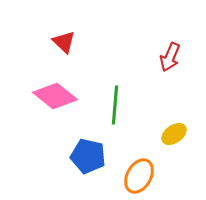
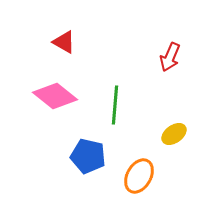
red triangle: rotated 15 degrees counterclockwise
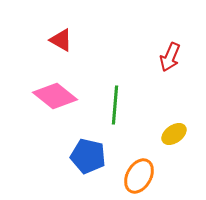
red triangle: moved 3 px left, 2 px up
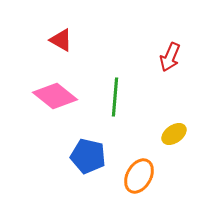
green line: moved 8 px up
